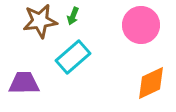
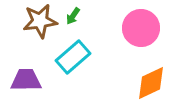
green arrow: rotated 12 degrees clockwise
pink circle: moved 3 px down
purple trapezoid: moved 2 px right, 3 px up
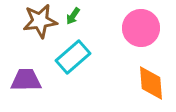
orange diamond: rotated 69 degrees counterclockwise
